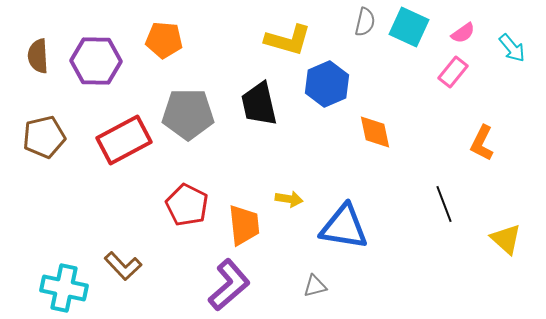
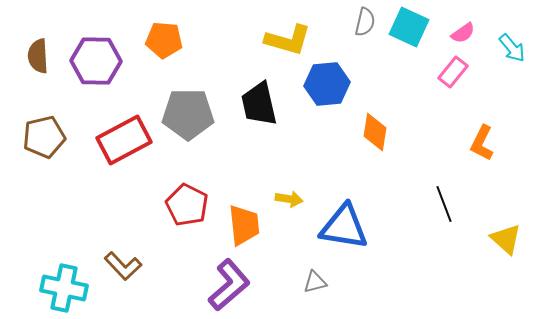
blue hexagon: rotated 18 degrees clockwise
orange diamond: rotated 21 degrees clockwise
gray triangle: moved 4 px up
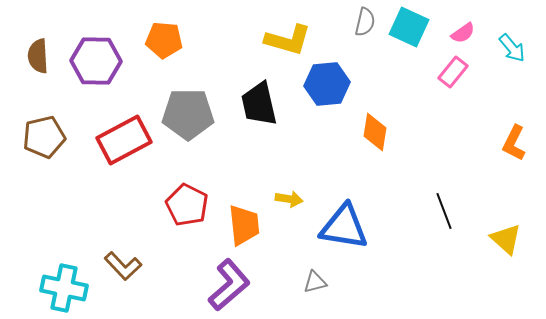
orange L-shape: moved 32 px right
black line: moved 7 px down
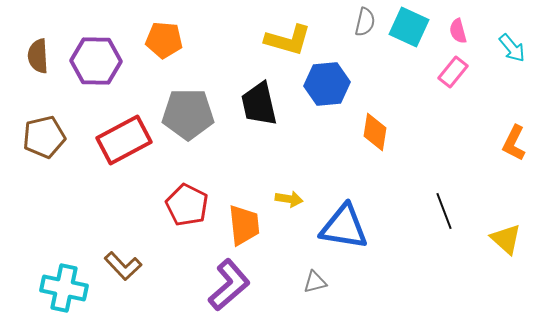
pink semicircle: moved 5 px left, 2 px up; rotated 110 degrees clockwise
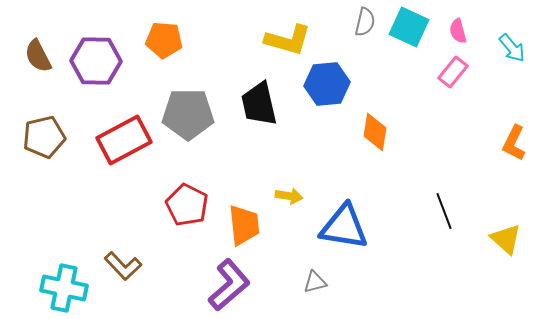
brown semicircle: rotated 24 degrees counterclockwise
yellow arrow: moved 3 px up
